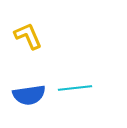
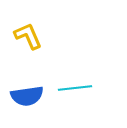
blue semicircle: moved 2 px left, 1 px down
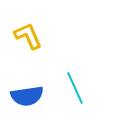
cyan line: rotated 72 degrees clockwise
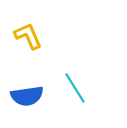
cyan line: rotated 8 degrees counterclockwise
